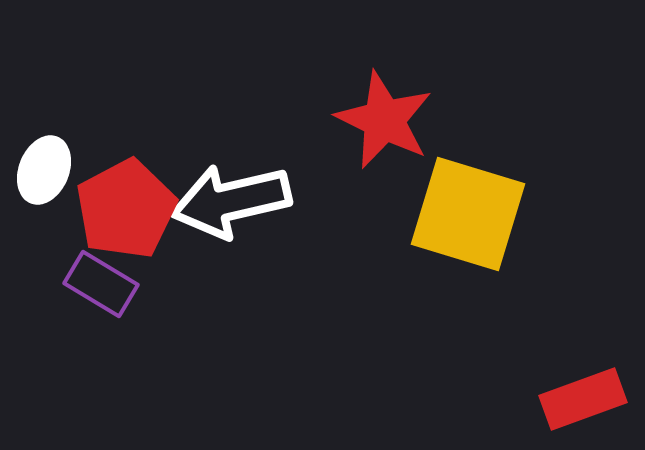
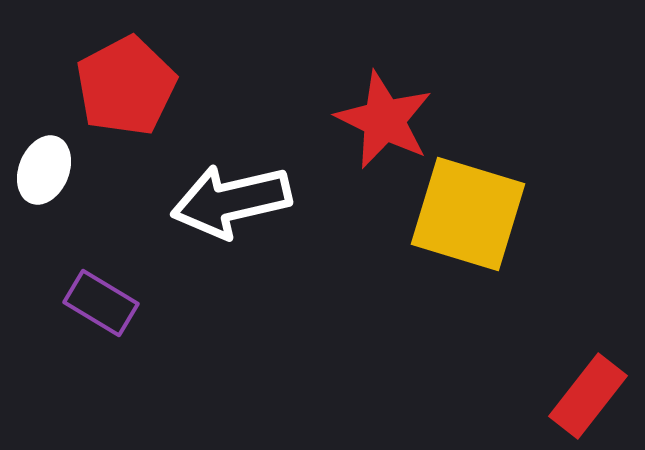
red pentagon: moved 123 px up
purple rectangle: moved 19 px down
red rectangle: moved 5 px right, 3 px up; rotated 32 degrees counterclockwise
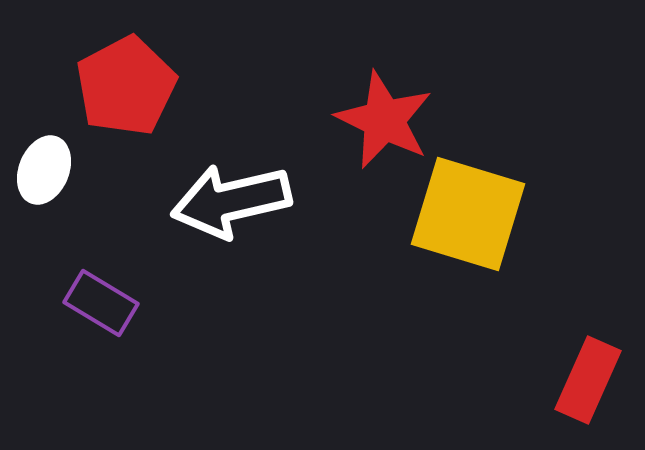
red rectangle: moved 16 px up; rotated 14 degrees counterclockwise
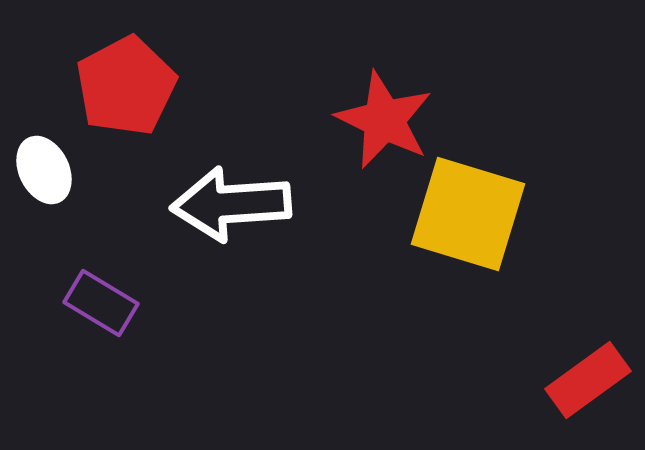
white ellipse: rotated 48 degrees counterclockwise
white arrow: moved 3 px down; rotated 9 degrees clockwise
red rectangle: rotated 30 degrees clockwise
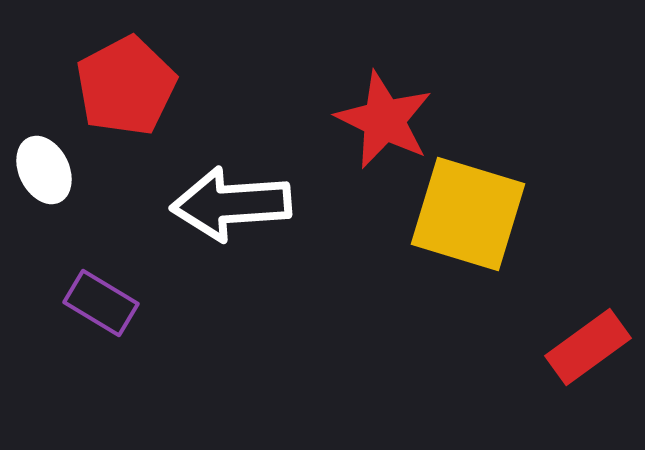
red rectangle: moved 33 px up
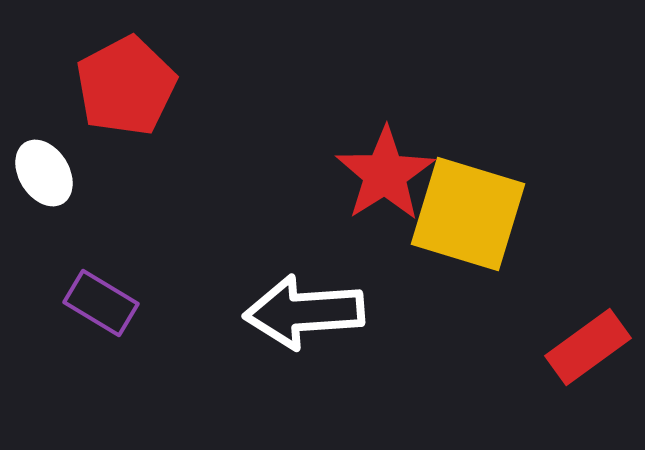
red star: moved 1 px right, 54 px down; rotated 14 degrees clockwise
white ellipse: moved 3 px down; rotated 6 degrees counterclockwise
white arrow: moved 73 px right, 108 px down
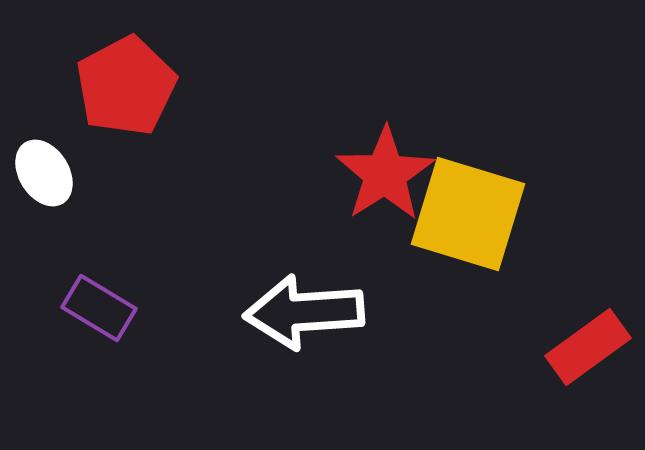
purple rectangle: moved 2 px left, 5 px down
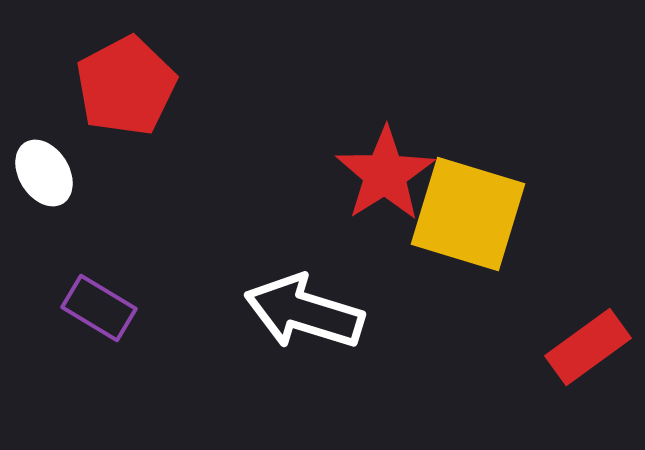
white arrow: rotated 21 degrees clockwise
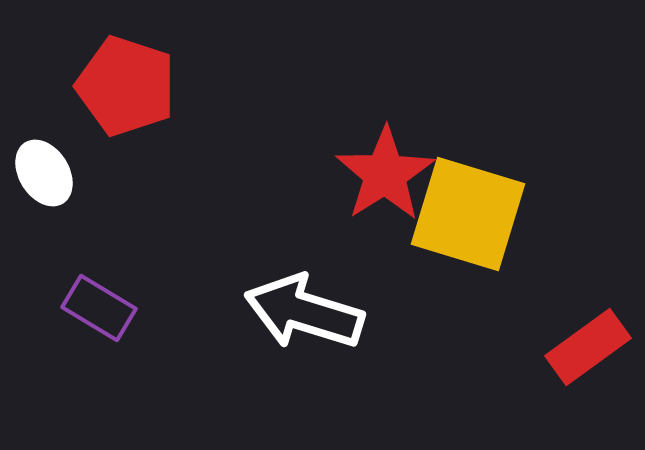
red pentagon: rotated 26 degrees counterclockwise
